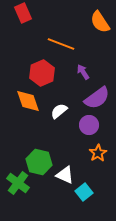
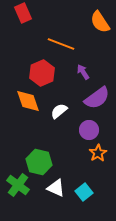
purple circle: moved 5 px down
white triangle: moved 9 px left, 13 px down
green cross: moved 2 px down
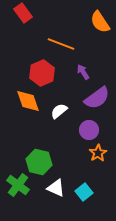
red rectangle: rotated 12 degrees counterclockwise
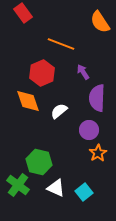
purple semicircle: rotated 128 degrees clockwise
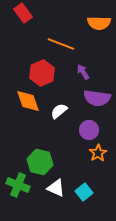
orange semicircle: moved 1 px left, 1 px down; rotated 55 degrees counterclockwise
purple semicircle: rotated 84 degrees counterclockwise
green hexagon: moved 1 px right
green cross: rotated 15 degrees counterclockwise
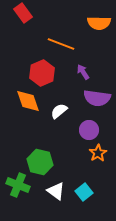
white triangle: moved 3 px down; rotated 12 degrees clockwise
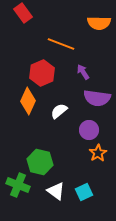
orange diamond: rotated 44 degrees clockwise
cyan square: rotated 12 degrees clockwise
